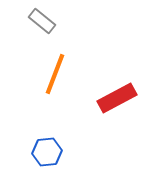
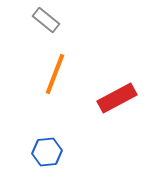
gray rectangle: moved 4 px right, 1 px up
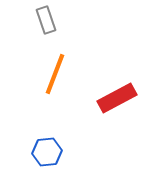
gray rectangle: rotated 32 degrees clockwise
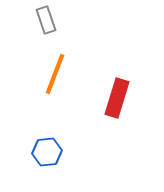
red rectangle: rotated 45 degrees counterclockwise
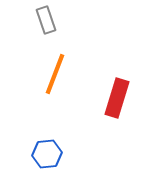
blue hexagon: moved 2 px down
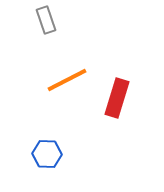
orange line: moved 12 px right, 6 px down; rotated 42 degrees clockwise
blue hexagon: rotated 8 degrees clockwise
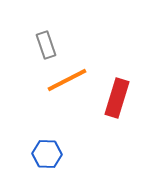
gray rectangle: moved 25 px down
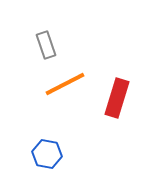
orange line: moved 2 px left, 4 px down
blue hexagon: rotated 8 degrees clockwise
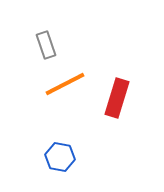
blue hexagon: moved 13 px right, 3 px down
